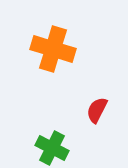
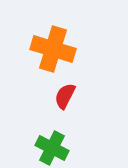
red semicircle: moved 32 px left, 14 px up
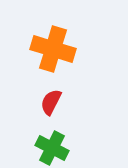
red semicircle: moved 14 px left, 6 px down
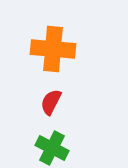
orange cross: rotated 12 degrees counterclockwise
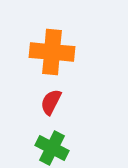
orange cross: moved 1 px left, 3 px down
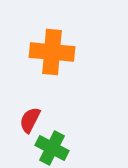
red semicircle: moved 21 px left, 18 px down
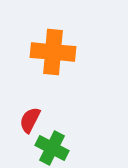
orange cross: moved 1 px right
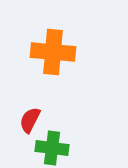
green cross: rotated 20 degrees counterclockwise
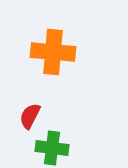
red semicircle: moved 4 px up
